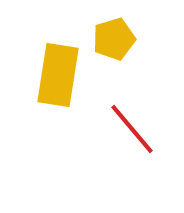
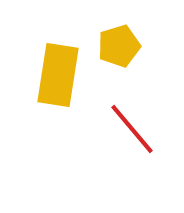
yellow pentagon: moved 5 px right, 7 px down
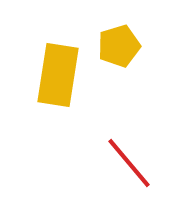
red line: moved 3 px left, 34 px down
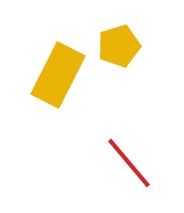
yellow rectangle: rotated 18 degrees clockwise
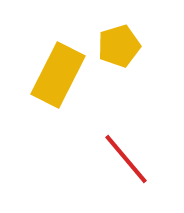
red line: moved 3 px left, 4 px up
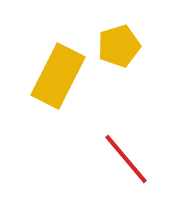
yellow rectangle: moved 1 px down
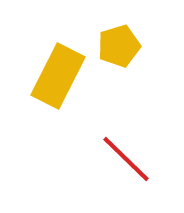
red line: rotated 6 degrees counterclockwise
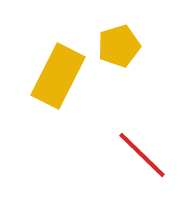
red line: moved 16 px right, 4 px up
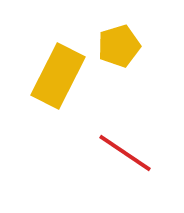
red line: moved 17 px left, 2 px up; rotated 10 degrees counterclockwise
